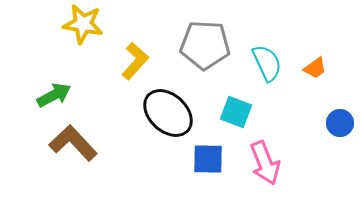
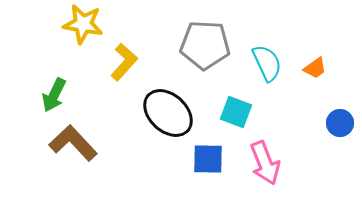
yellow L-shape: moved 11 px left, 1 px down
green arrow: rotated 144 degrees clockwise
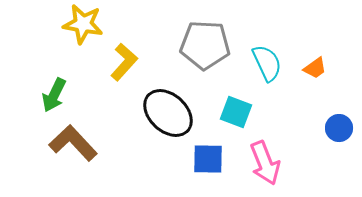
blue circle: moved 1 px left, 5 px down
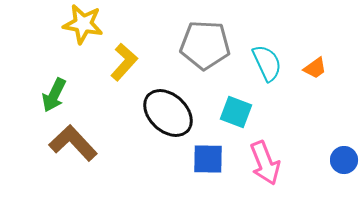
blue circle: moved 5 px right, 32 px down
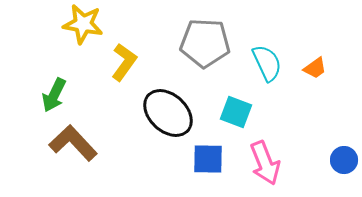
gray pentagon: moved 2 px up
yellow L-shape: rotated 6 degrees counterclockwise
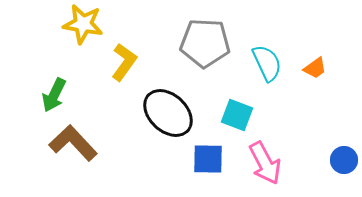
cyan square: moved 1 px right, 3 px down
pink arrow: rotated 6 degrees counterclockwise
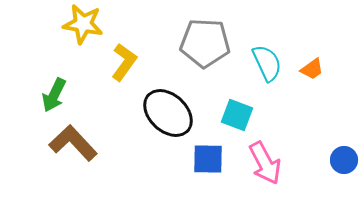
orange trapezoid: moved 3 px left, 1 px down
